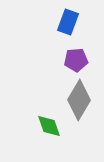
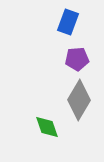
purple pentagon: moved 1 px right, 1 px up
green diamond: moved 2 px left, 1 px down
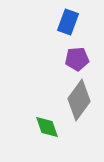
gray diamond: rotated 6 degrees clockwise
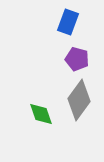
purple pentagon: rotated 20 degrees clockwise
green diamond: moved 6 px left, 13 px up
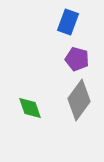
green diamond: moved 11 px left, 6 px up
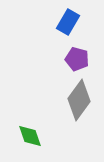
blue rectangle: rotated 10 degrees clockwise
green diamond: moved 28 px down
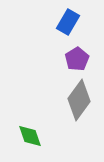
purple pentagon: rotated 25 degrees clockwise
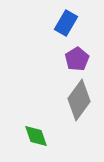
blue rectangle: moved 2 px left, 1 px down
green diamond: moved 6 px right
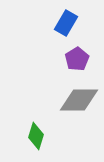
gray diamond: rotated 54 degrees clockwise
green diamond: rotated 36 degrees clockwise
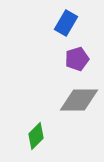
purple pentagon: rotated 15 degrees clockwise
green diamond: rotated 28 degrees clockwise
